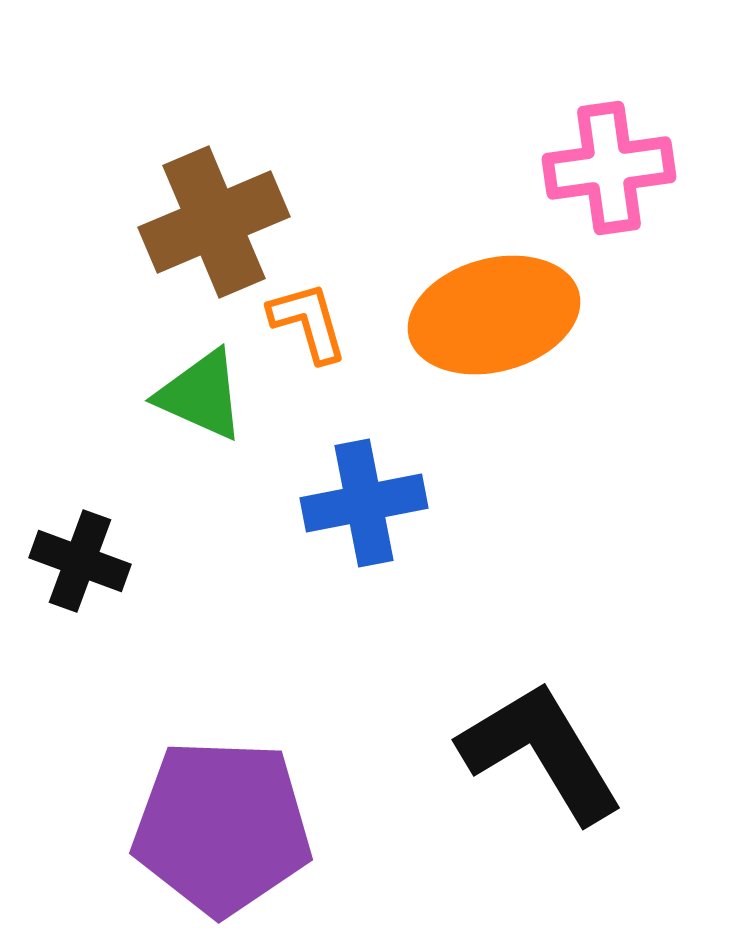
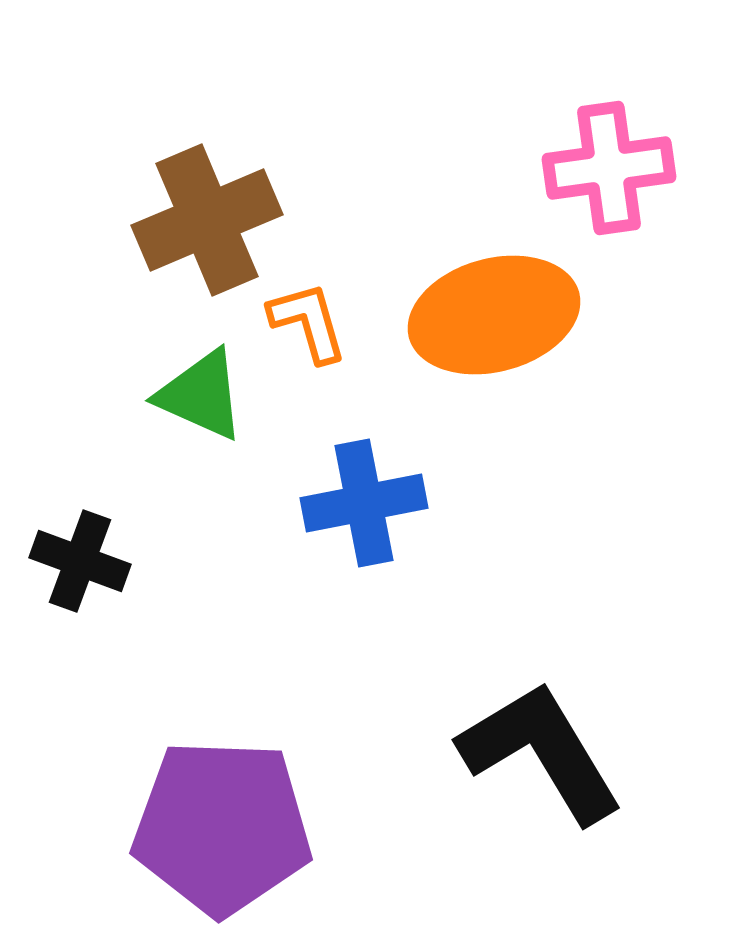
brown cross: moved 7 px left, 2 px up
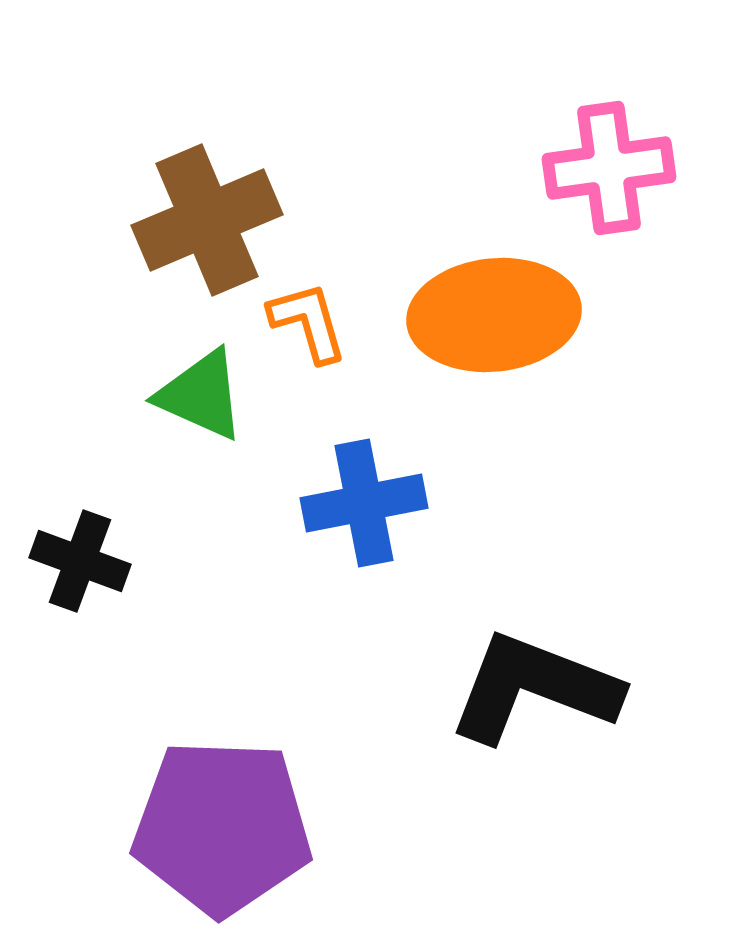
orange ellipse: rotated 9 degrees clockwise
black L-shape: moved 7 px left, 64 px up; rotated 38 degrees counterclockwise
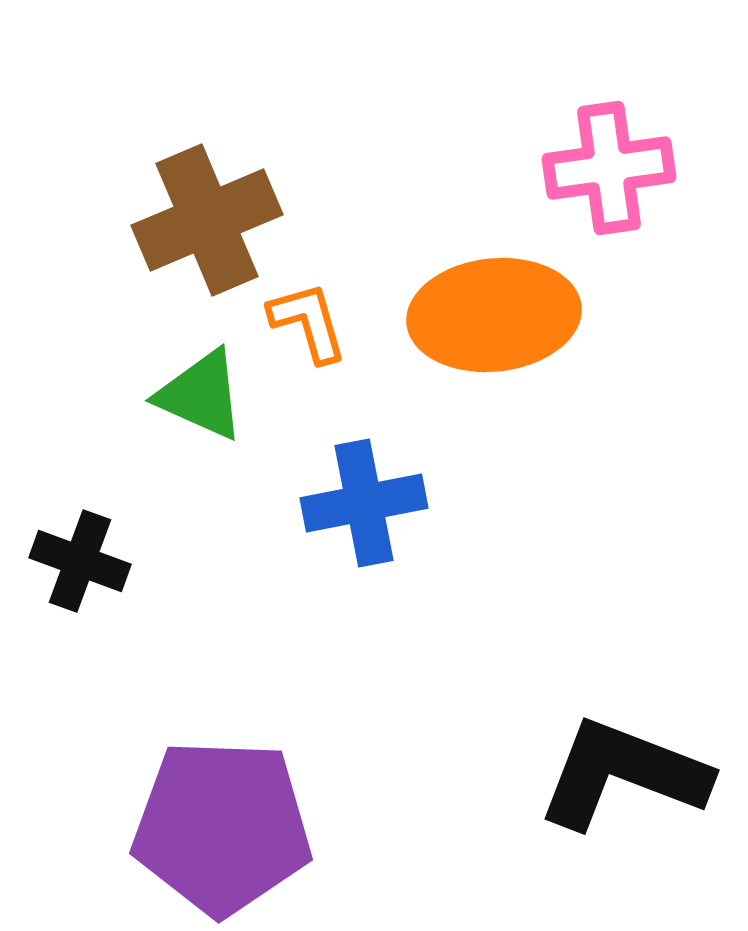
black L-shape: moved 89 px right, 86 px down
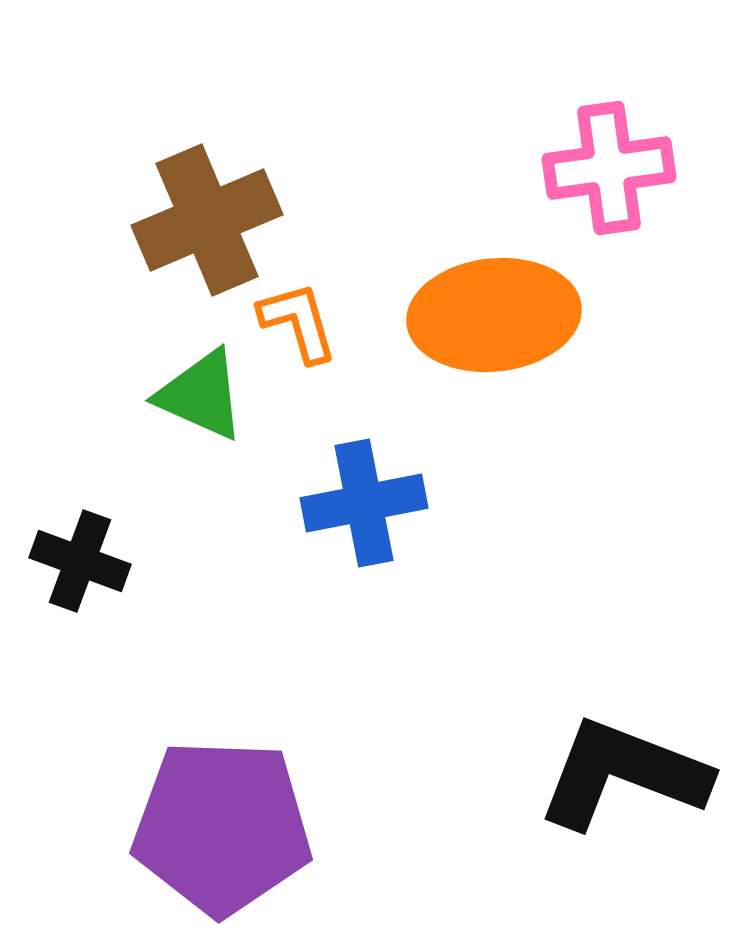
orange L-shape: moved 10 px left
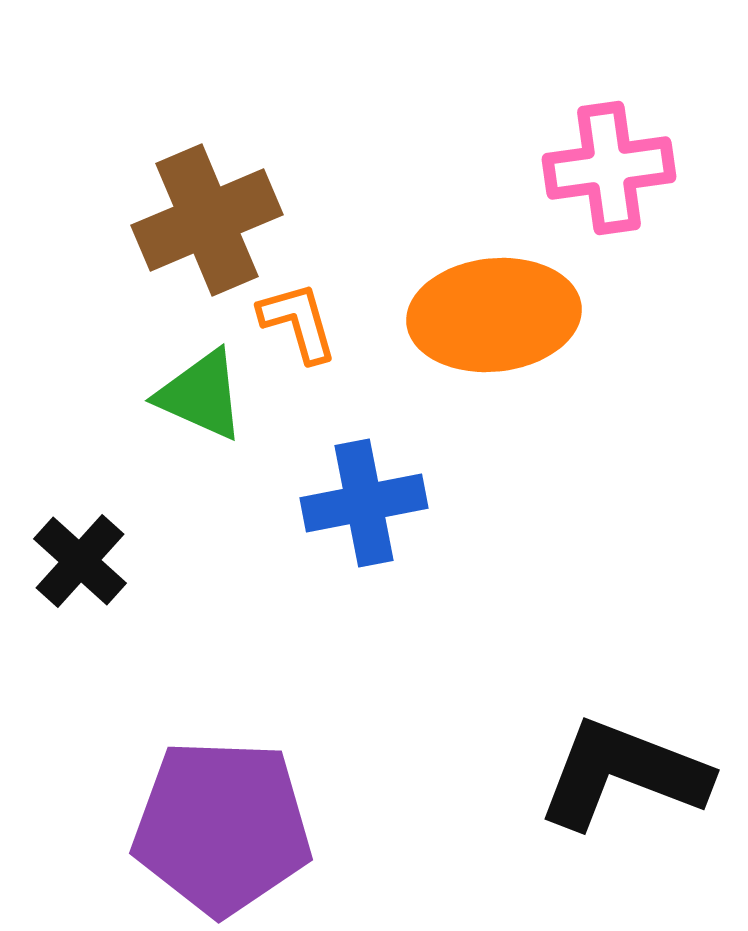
black cross: rotated 22 degrees clockwise
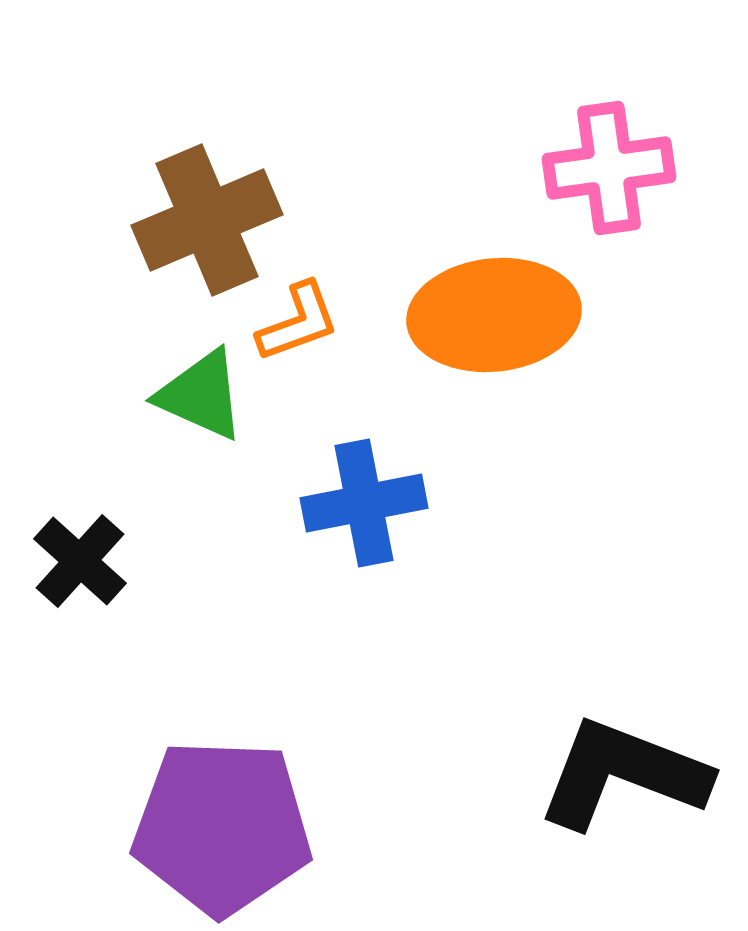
orange L-shape: rotated 86 degrees clockwise
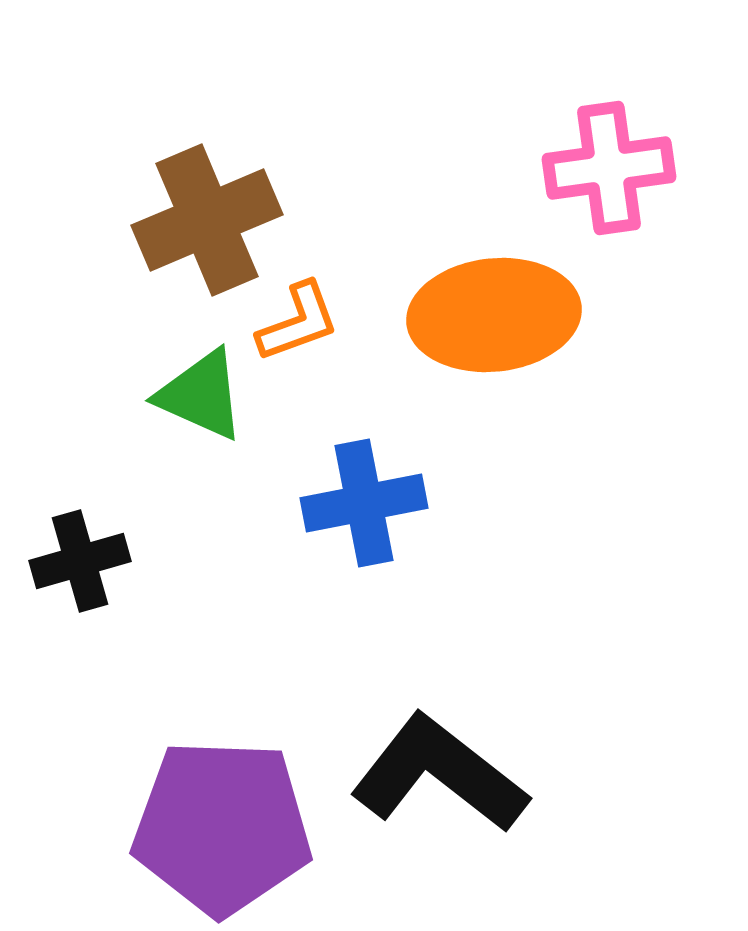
black cross: rotated 32 degrees clockwise
black L-shape: moved 184 px left; rotated 17 degrees clockwise
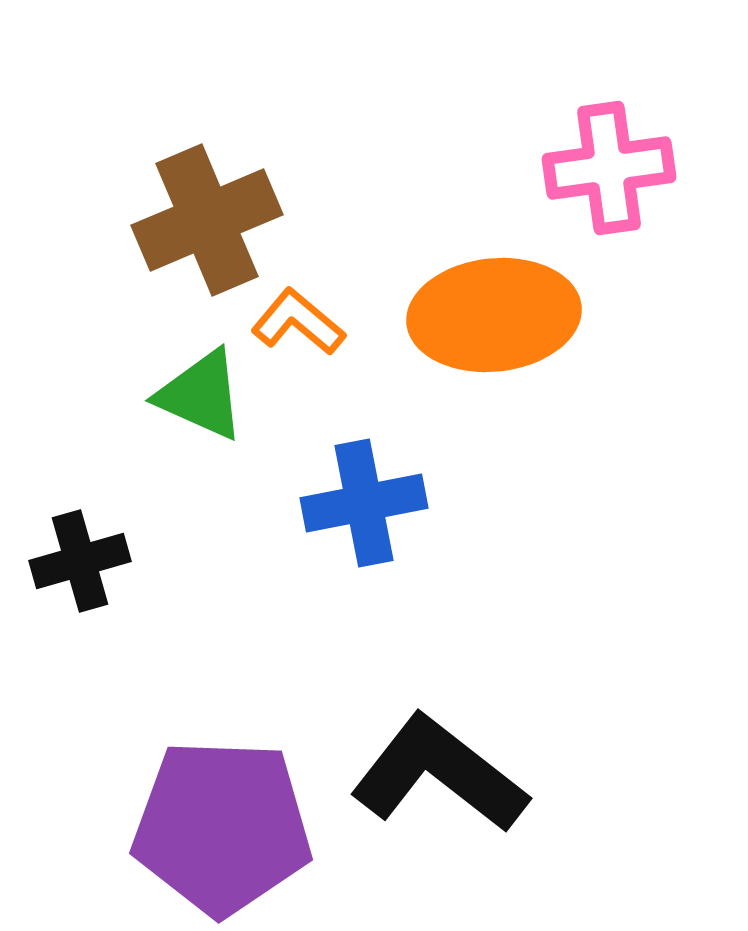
orange L-shape: rotated 120 degrees counterclockwise
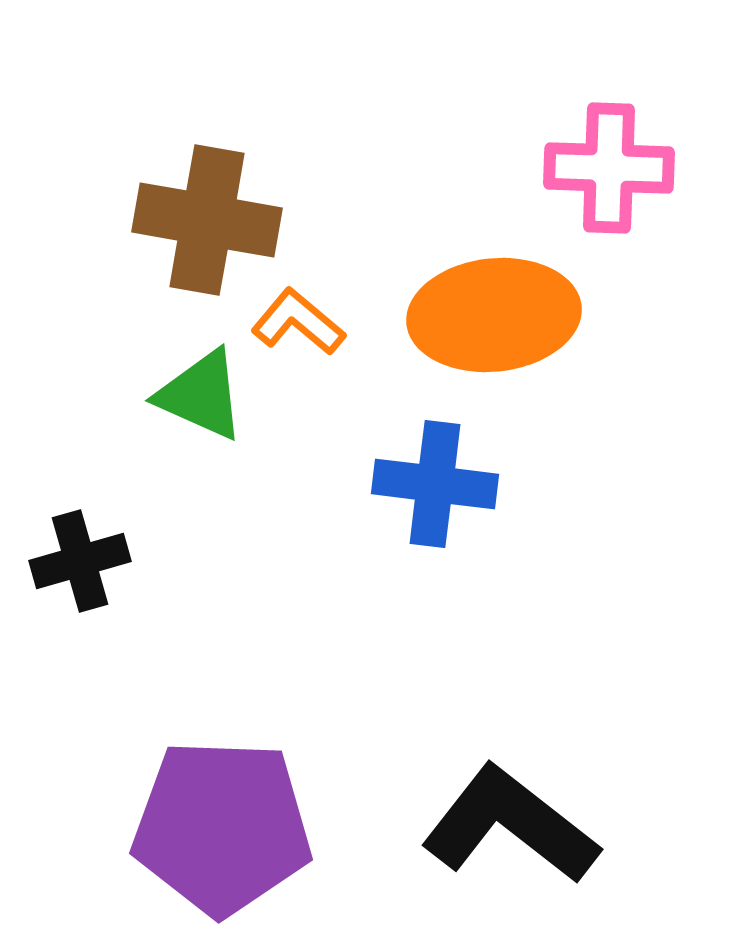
pink cross: rotated 10 degrees clockwise
brown cross: rotated 33 degrees clockwise
blue cross: moved 71 px right, 19 px up; rotated 18 degrees clockwise
black L-shape: moved 71 px right, 51 px down
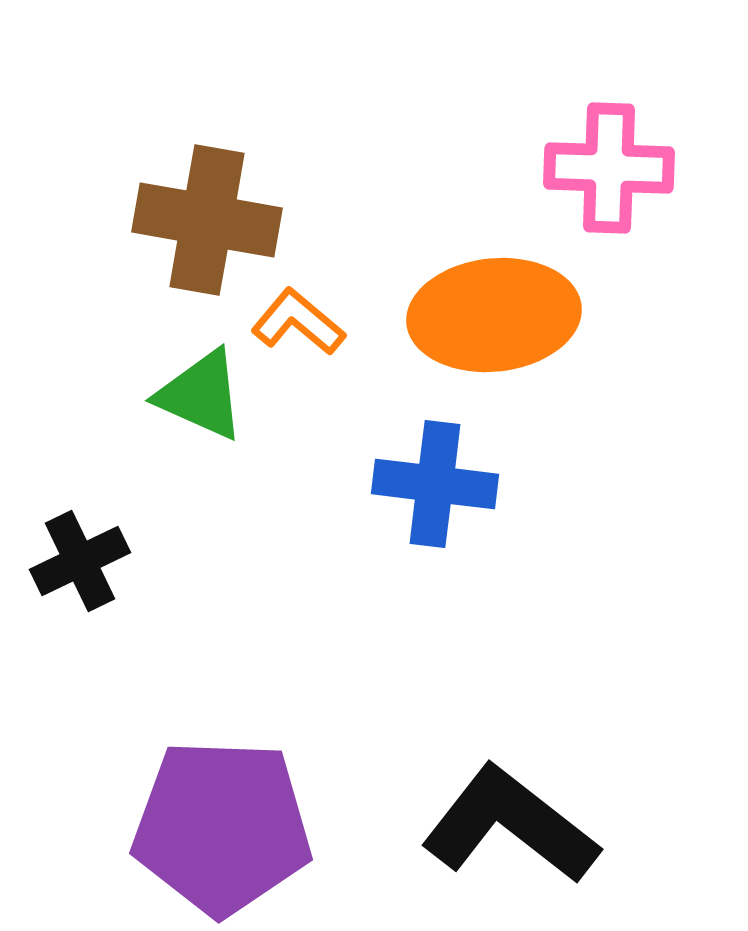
black cross: rotated 10 degrees counterclockwise
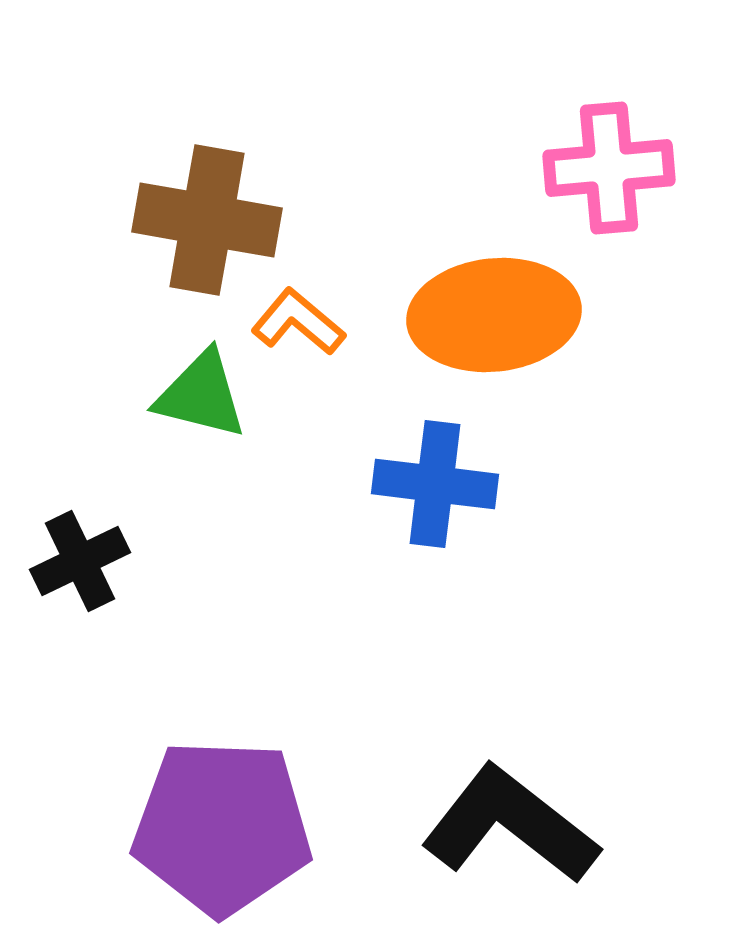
pink cross: rotated 7 degrees counterclockwise
green triangle: rotated 10 degrees counterclockwise
